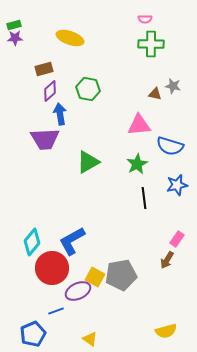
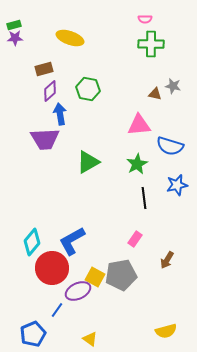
pink rectangle: moved 42 px left
blue line: moved 1 px right, 1 px up; rotated 35 degrees counterclockwise
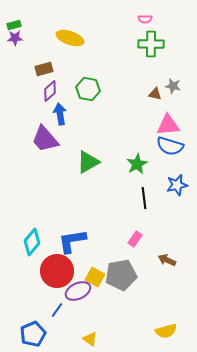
pink triangle: moved 29 px right
purple trapezoid: rotated 52 degrees clockwise
blue L-shape: rotated 20 degrees clockwise
brown arrow: rotated 84 degrees clockwise
red circle: moved 5 px right, 3 px down
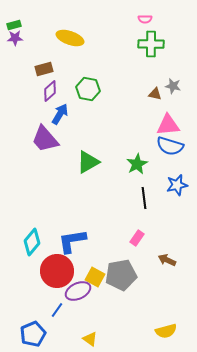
blue arrow: rotated 40 degrees clockwise
pink rectangle: moved 2 px right, 1 px up
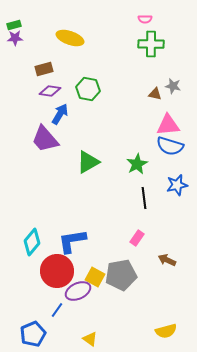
purple diamond: rotated 50 degrees clockwise
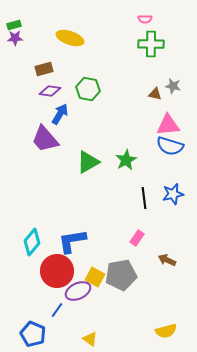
green star: moved 11 px left, 4 px up
blue star: moved 4 px left, 9 px down
blue pentagon: rotated 25 degrees counterclockwise
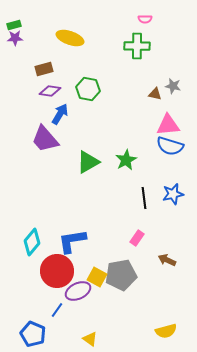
green cross: moved 14 px left, 2 px down
yellow square: moved 2 px right
